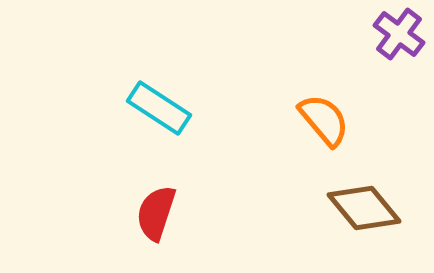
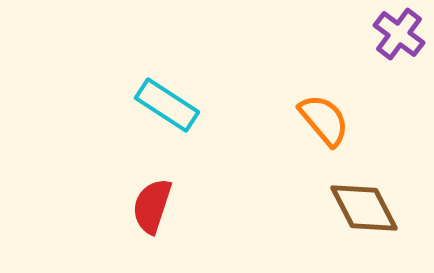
cyan rectangle: moved 8 px right, 3 px up
brown diamond: rotated 12 degrees clockwise
red semicircle: moved 4 px left, 7 px up
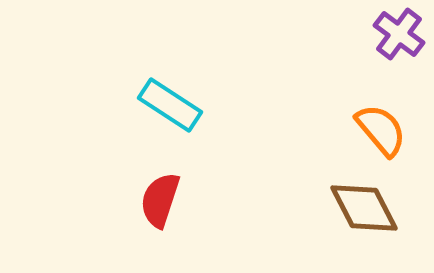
cyan rectangle: moved 3 px right
orange semicircle: moved 57 px right, 10 px down
red semicircle: moved 8 px right, 6 px up
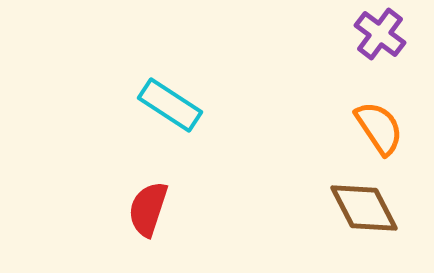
purple cross: moved 19 px left
orange semicircle: moved 2 px left, 2 px up; rotated 6 degrees clockwise
red semicircle: moved 12 px left, 9 px down
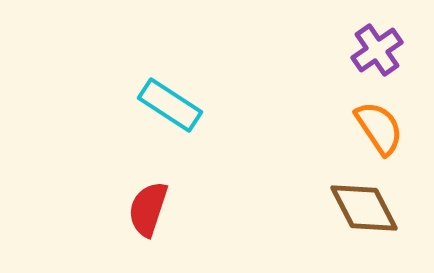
purple cross: moved 3 px left, 16 px down; rotated 18 degrees clockwise
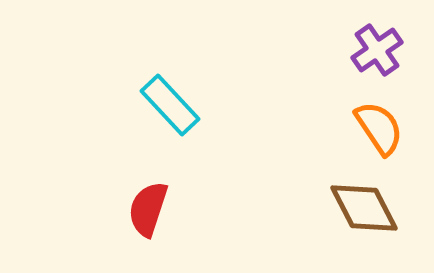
cyan rectangle: rotated 14 degrees clockwise
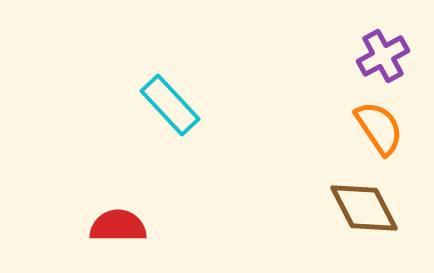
purple cross: moved 6 px right, 6 px down; rotated 6 degrees clockwise
red semicircle: moved 30 px left, 17 px down; rotated 72 degrees clockwise
